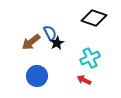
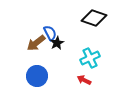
brown arrow: moved 5 px right, 1 px down
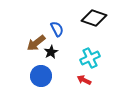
blue semicircle: moved 7 px right, 4 px up
black star: moved 6 px left, 9 px down
blue circle: moved 4 px right
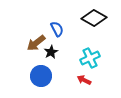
black diamond: rotated 10 degrees clockwise
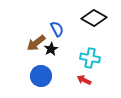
black star: moved 3 px up
cyan cross: rotated 36 degrees clockwise
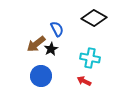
brown arrow: moved 1 px down
red arrow: moved 1 px down
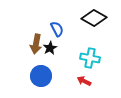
brown arrow: rotated 42 degrees counterclockwise
black star: moved 1 px left, 1 px up
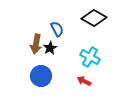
cyan cross: moved 1 px up; rotated 18 degrees clockwise
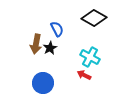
blue circle: moved 2 px right, 7 px down
red arrow: moved 6 px up
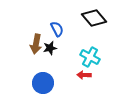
black diamond: rotated 20 degrees clockwise
black star: rotated 16 degrees clockwise
red arrow: rotated 24 degrees counterclockwise
